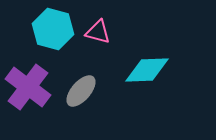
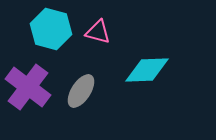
cyan hexagon: moved 2 px left
gray ellipse: rotated 8 degrees counterclockwise
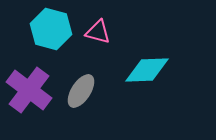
purple cross: moved 1 px right, 3 px down
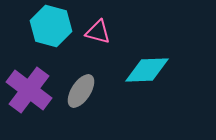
cyan hexagon: moved 3 px up
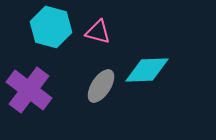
cyan hexagon: moved 1 px down
gray ellipse: moved 20 px right, 5 px up
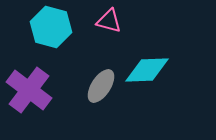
pink triangle: moved 11 px right, 11 px up
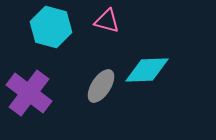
pink triangle: moved 2 px left
purple cross: moved 3 px down
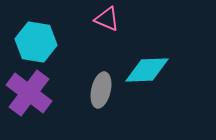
pink triangle: moved 2 px up; rotated 8 degrees clockwise
cyan hexagon: moved 15 px left, 15 px down; rotated 6 degrees counterclockwise
gray ellipse: moved 4 px down; rotated 20 degrees counterclockwise
